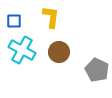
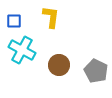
brown circle: moved 13 px down
gray pentagon: moved 1 px left, 1 px down
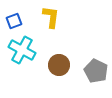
blue square: rotated 21 degrees counterclockwise
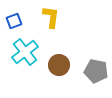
cyan cross: moved 3 px right, 2 px down; rotated 24 degrees clockwise
gray pentagon: rotated 15 degrees counterclockwise
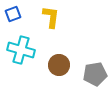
blue square: moved 1 px left, 7 px up
cyan cross: moved 4 px left, 2 px up; rotated 36 degrees counterclockwise
gray pentagon: moved 1 px left, 3 px down; rotated 20 degrees counterclockwise
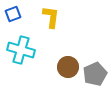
brown circle: moved 9 px right, 2 px down
gray pentagon: rotated 15 degrees counterclockwise
